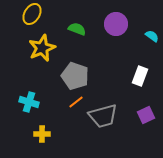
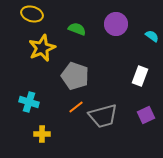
yellow ellipse: rotated 75 degrees clockwise
orange line: moved 5 px down
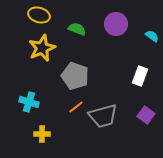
yellow ellipse: moved 7 px right, 1 px down
purple square: rotated 30 degrees counterclockwise
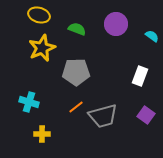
gray pentagon: moved 1 px right, 4 px up; rotated 20 degrees counterclockwise
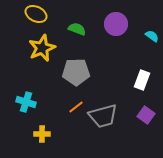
yellow ellipse: moved 3 px left, 1 px up; rotated 10 degrees clockwise
white rectangle: moved 2 px right, 4 px down
cyan cross: moved 3 px left
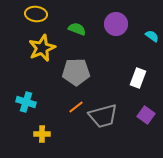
yellow ellipse: rotated 20 degrees counterclockwise
white rectangle: moved 4 px left, 2 px up
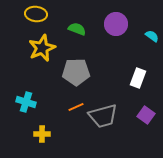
orange line: rotated 14 degrees clockwise
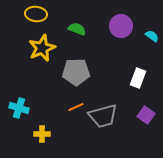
purple circle: moved 5 px right, 2 px down
cyan cross: moved 7 px left, 6 px down
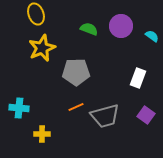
yellow ellipse: rotated 65 degrees clockwise
green semicircle: moved 12 px right
cyan cross: rotated 12 degrees counterclockwise
gray trapezoid: moved 2 px right
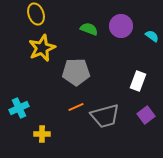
white rectangle: moved 3 px down
cyan cross: rotated 30 degrees counterclockwise
purple square: rotated 18 degrees clockwise
